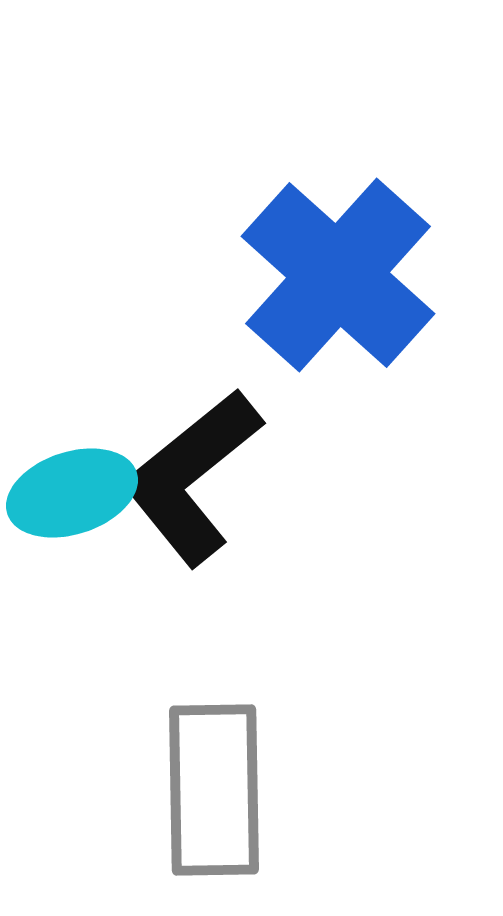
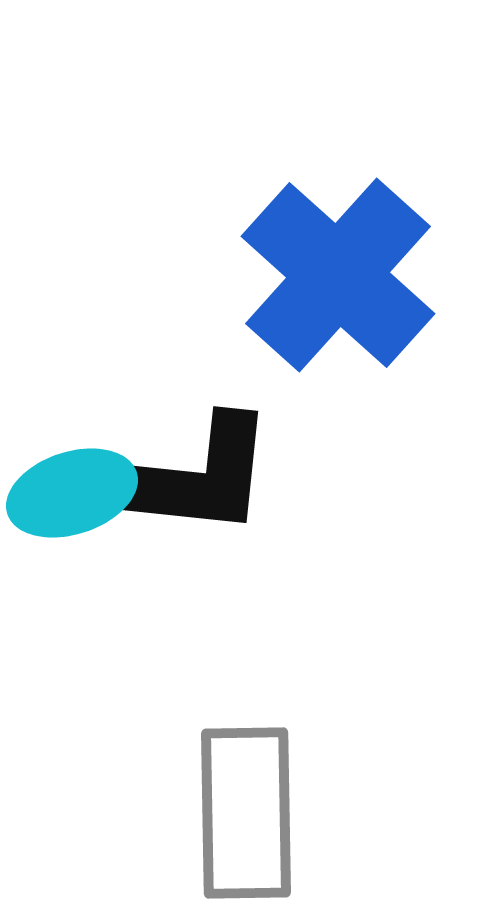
black L-shape: rotated 135 degrees counterclockwise
gray rectangle: moved 32 px right, 23 px down
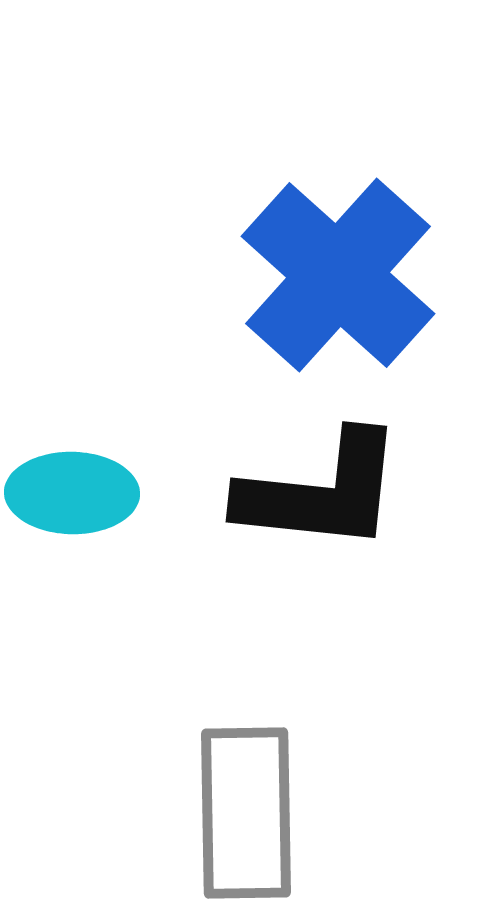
black L-shape: moved 129 px right, 15 px down
cyan ellipse: rotated 19 degrees clockwise
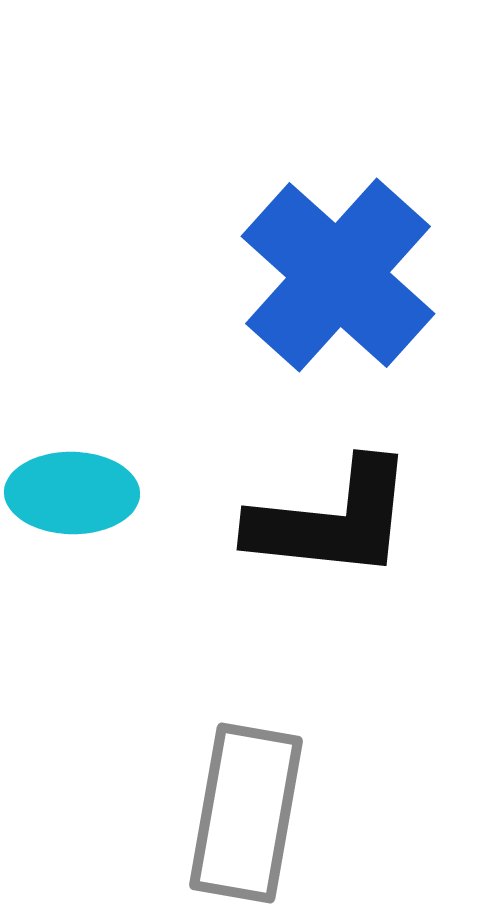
black L-shape: moved 11 px right, 28 px down
gray rectangle: rotated 11 degrees clockwise
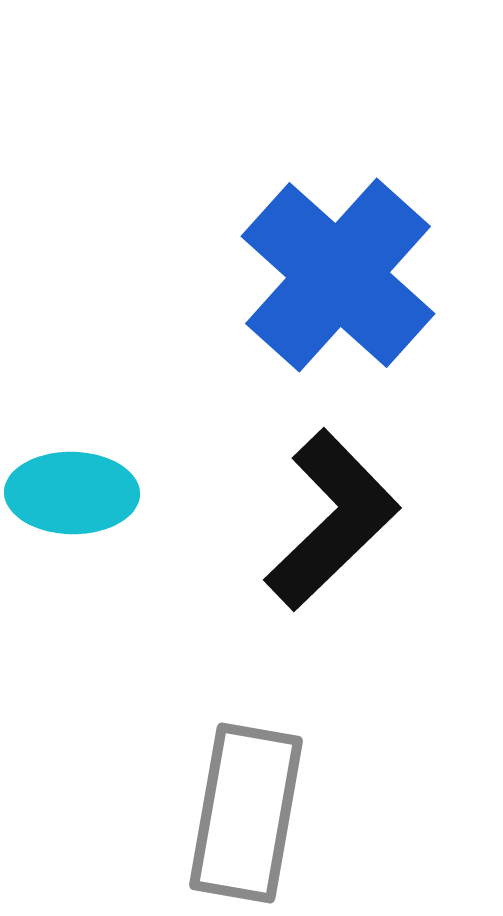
black L-shape: rotated 50 degrees counterclockwise
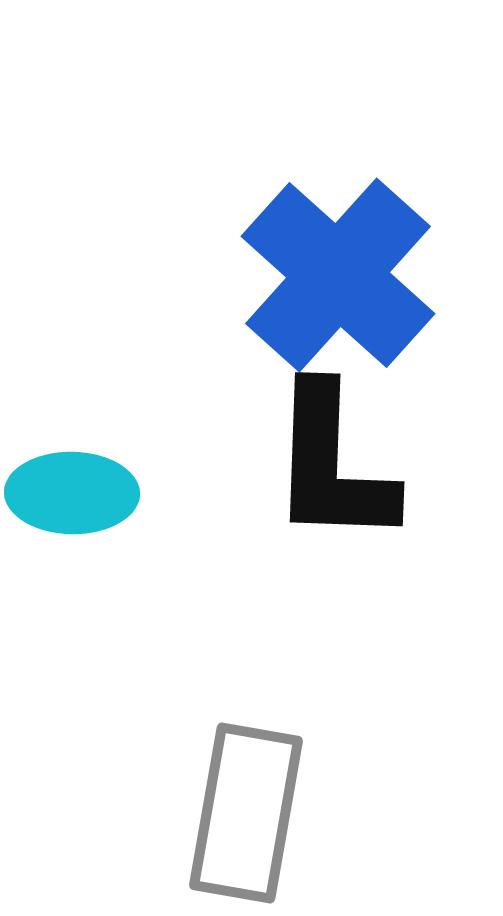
black L-shape: moved 55 px up; rotated 136 degrees clockwise
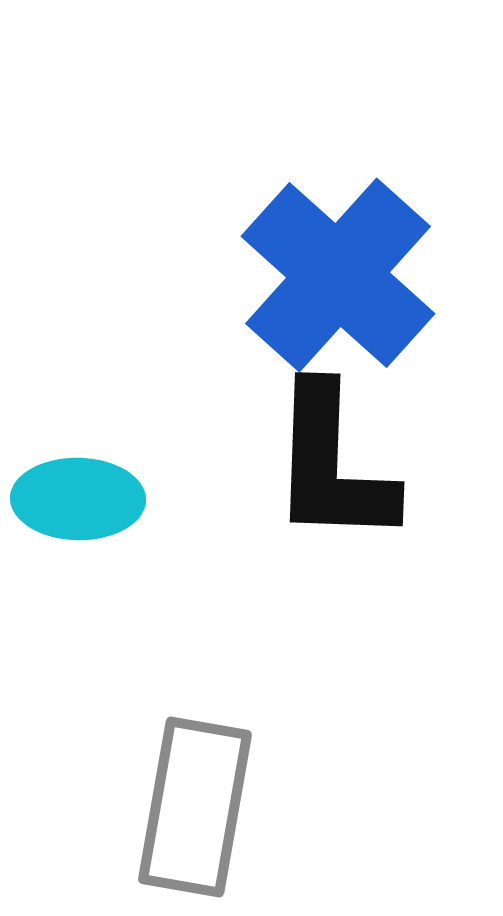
cyan ellipse: moved 6 px right, 6 px down
gray rectangle: moved 51 px left, 6 px up
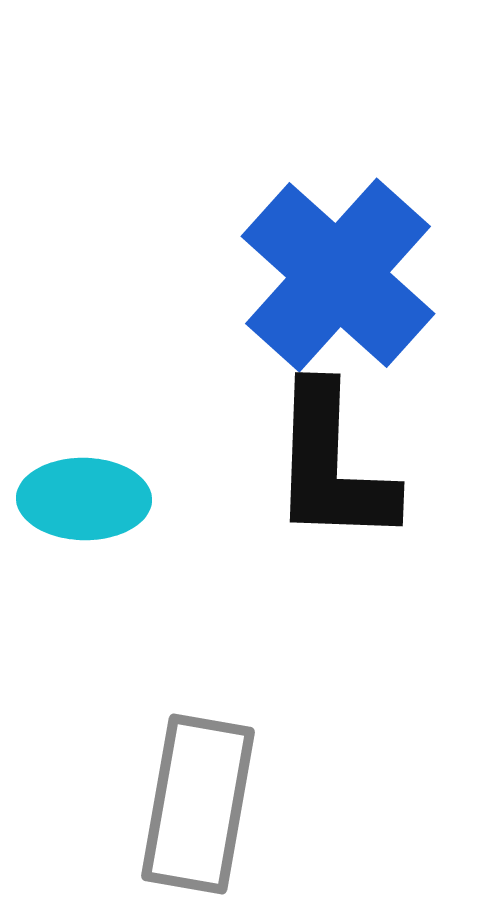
cyan ellipse: moved 6 px right
gray rectangle: moved 3 px right, 3 px up
